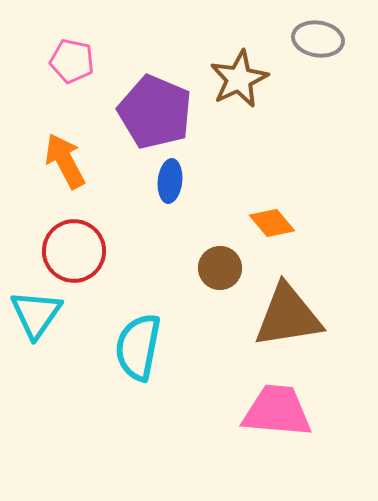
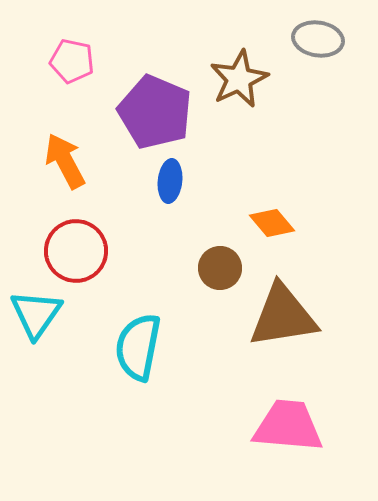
red circle: moved 2 px right
brown triangle: moved 5 px left
pink trapezoid: moved 11 px right, 15 px down
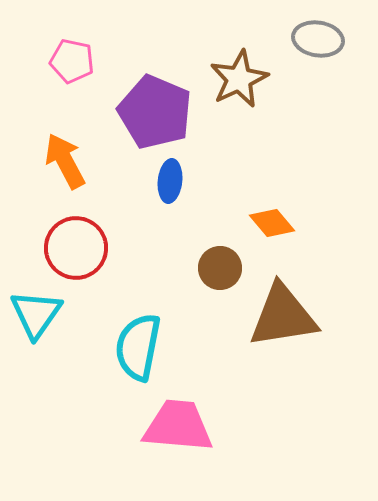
red circle: moved 3 px up
pink trapezoid: moved 110 px left
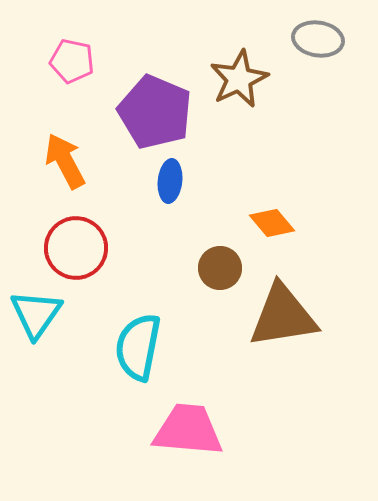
pink trapezoid: moved 10 px right, 4 px down
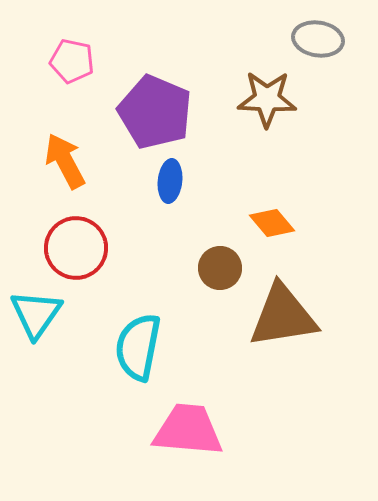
brown star: moved 28 px right, 20 px down; rotated 28 degrees clockwise
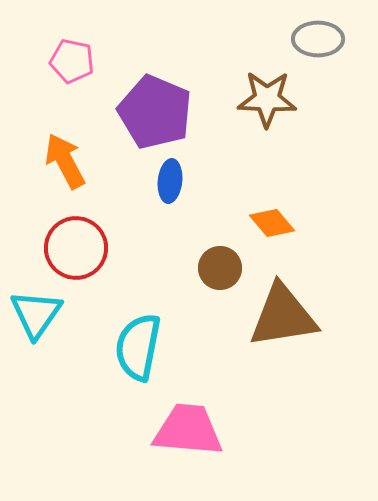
gray ellipse: rotated 9 degrees counterclockwise
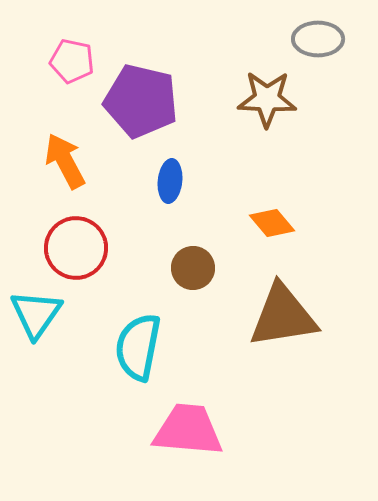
purple pentagon: moved 14 px left, 11 px up; rotated 10 degrees counterclockwise
brown circle: moved 27 px left
